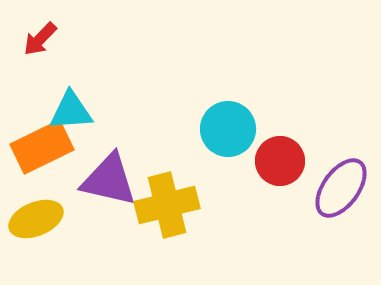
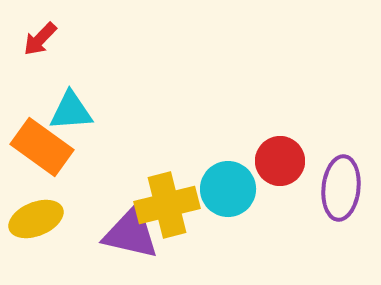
cyan circle: moved 60 px down
orange rectangle: rotated 62 degrees clockwise
purple triangle: moved 22 px right, 53 px down
purple ellipse: rotated 30 degrees counterclockwise
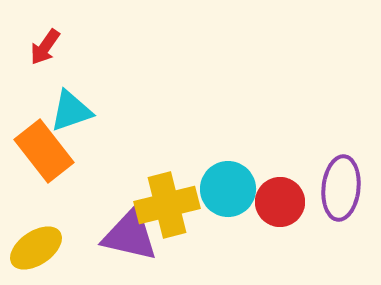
red arrow: moved 5 px right, 8 px down; rotated 9 degrees counterclockwise
cyan triangle: rotated 15 degrees counterclockwise
orange rectangle: moved 2 px right, 4 px down; rotated 16 degrees clockwise
red circle: moved 41 px down
yellow ellipse: moved 29 px down; rotated 12 degrees counterclockwise
purple triangle: moved 1 px left, 2 px down
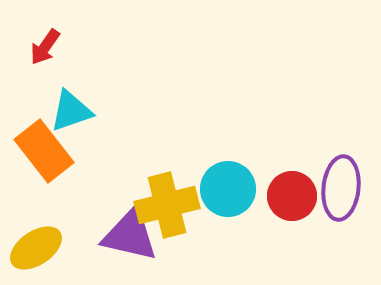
red circle: moved 12 px right, 6 px up
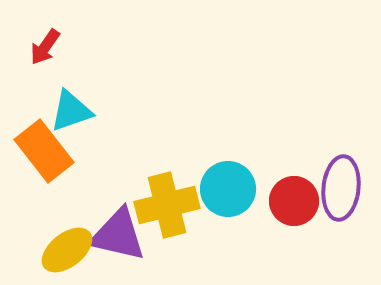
red circle: moved 2 px right, 5 px down
purple triangle: moved 12 px left
yellow ellipse: moved 31 px right, 2 px down; rotated 4 degrees counterclockwise
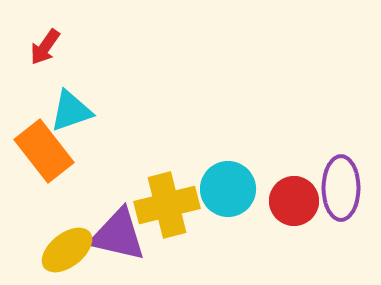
purple ellipse: rotated 6 degrees counterclockwise
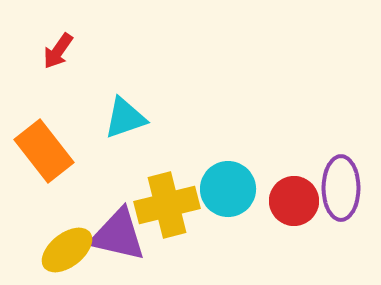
red arrow: moved 13 px right, 4 px down
cyan triangle: moved 54 px right, 7 px down
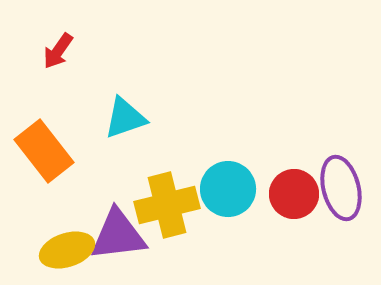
purple ellipse: rotated 14 degrees counterclockwise
red circle: moved 7 px up
purple triangle: rotated 20 degrees counterclockwise
yellow ellipse: rotated 20 degrees clockwise
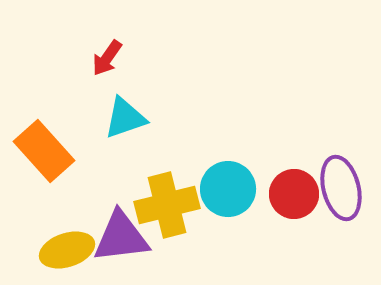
red arrow: moved 49 px right, 7 px down
orange rectangle: rotated 4 degrees counterclockwise
purple triangle: moved 3 px right, 2 px down
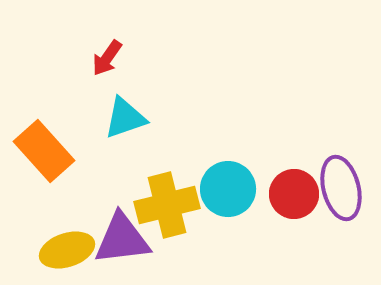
purple triangle: moved 1 px right, 2 px down
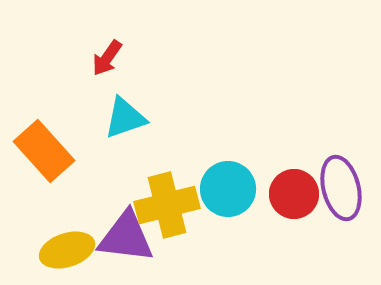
purple triangle: moved 4 px right, 2 px up; rotated 14 degrees clockwise
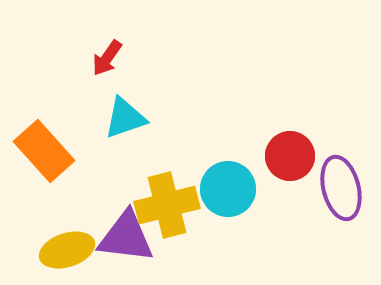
red circle: moved 4 px left, 38 px up
